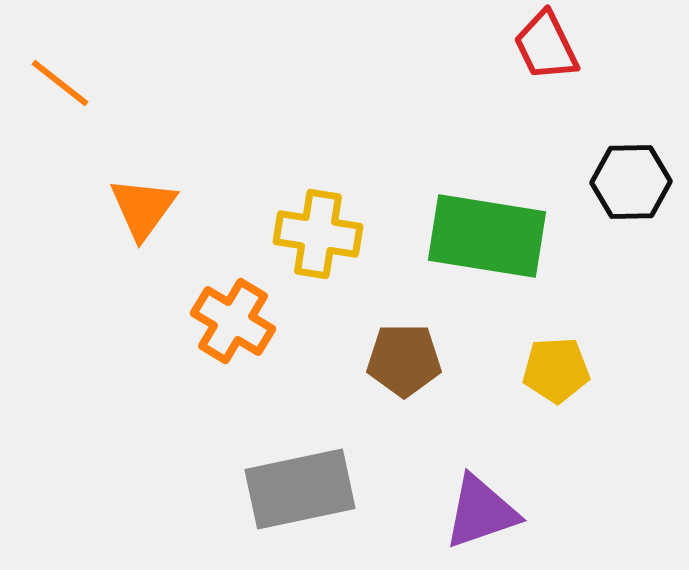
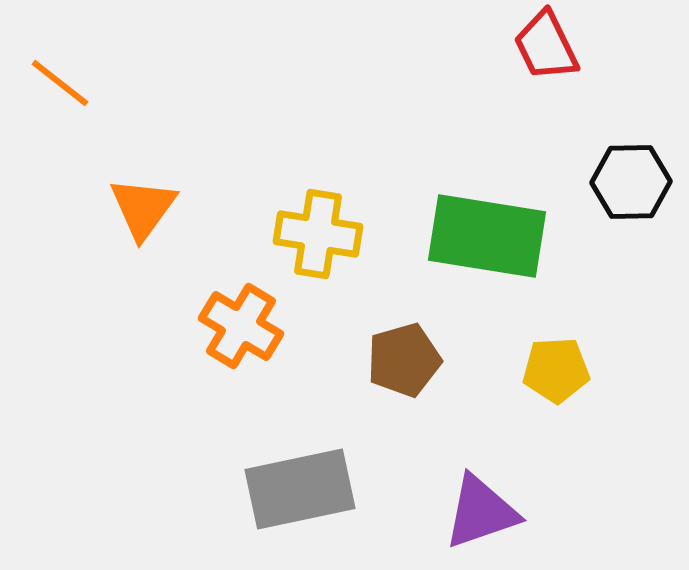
orange cross: moved 8 px right, 5 px down
brown pentagon: rotated 16 degrees counterclockwise
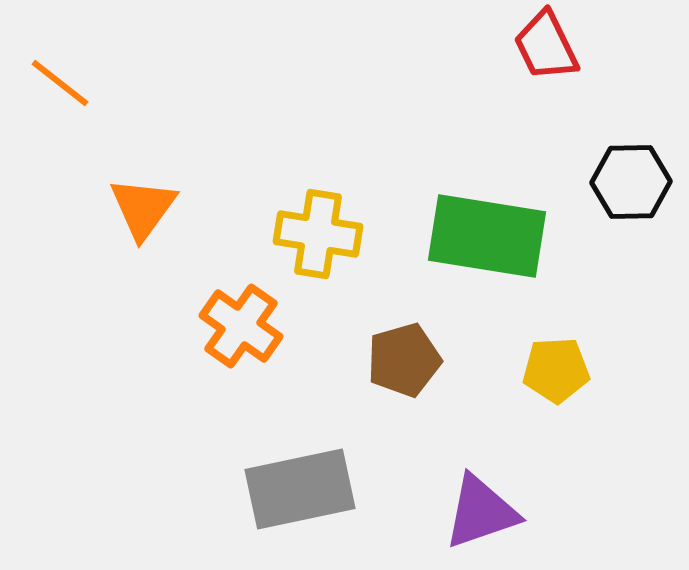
orange cross: rotated 4 degrees clockwise
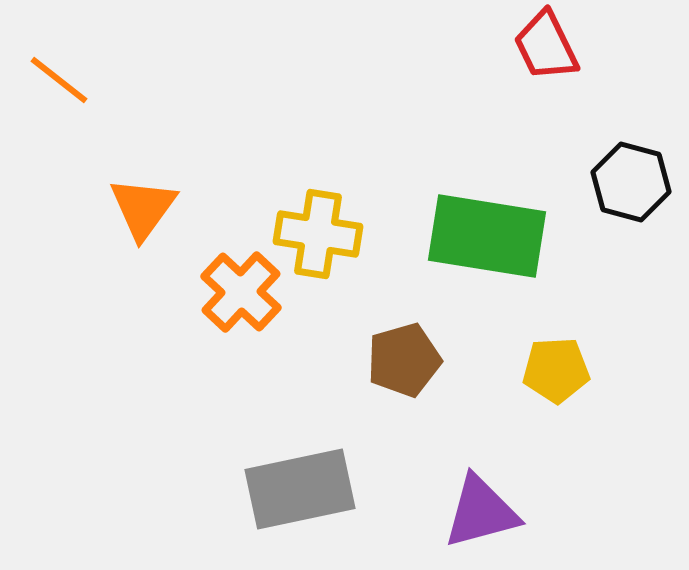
orange line: moved 1 px left, 3 px up
black hexagon: rotated 16 degrees clockwise
orange cross: moved 34 px up; rotated 8 degrees clockwise
purple triangle: rotated 4 degrees clockwise
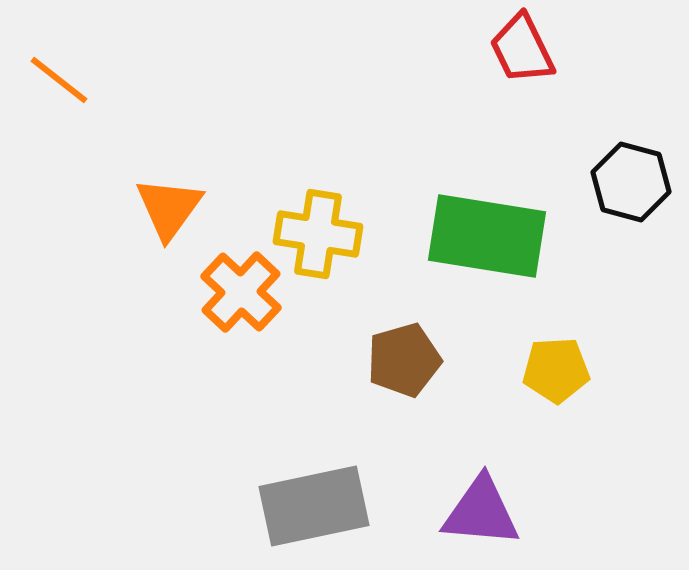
red trapezoid: moved 24 px left, 3 px down
orange triangle: moved 26 px right
gray rectangle: moved 14 px right, 17 px down
purple triangle: rotated 20 degrees clockwise
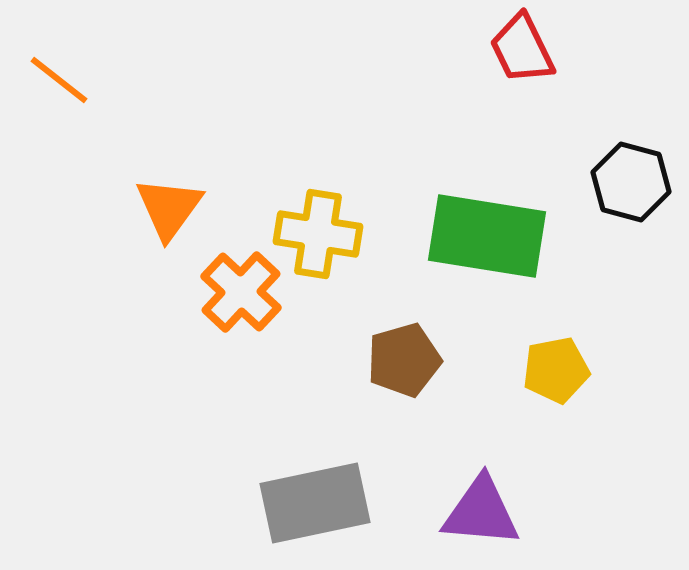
yellow pentagon: rotated 8 degrees counterclockwise
gray rectangle: moved 1 px right, 3 px up
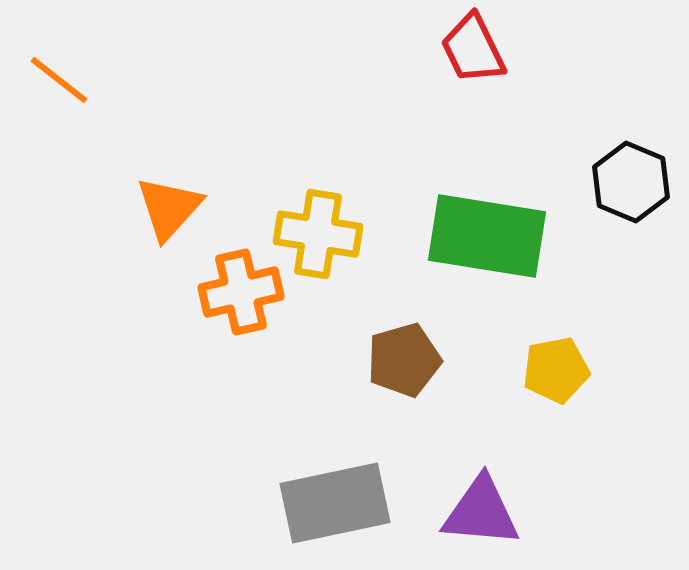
red trapezoid: moved 49 px left
black hexagon: rotated 8 degrees clockwise
orange triangle: rotated 6 degrees clockwise
orange cross: rotated 34 degrees clockwise
gray rectangle: moved 20 px right
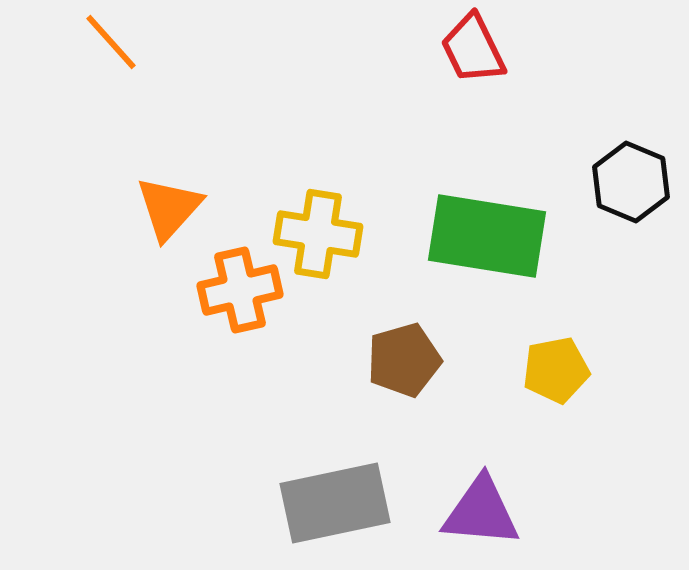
orange line: moved 52 px right, 38 px up; rotated 10 degrees clockwise
orange cross: moved 1 px left, 2 px up
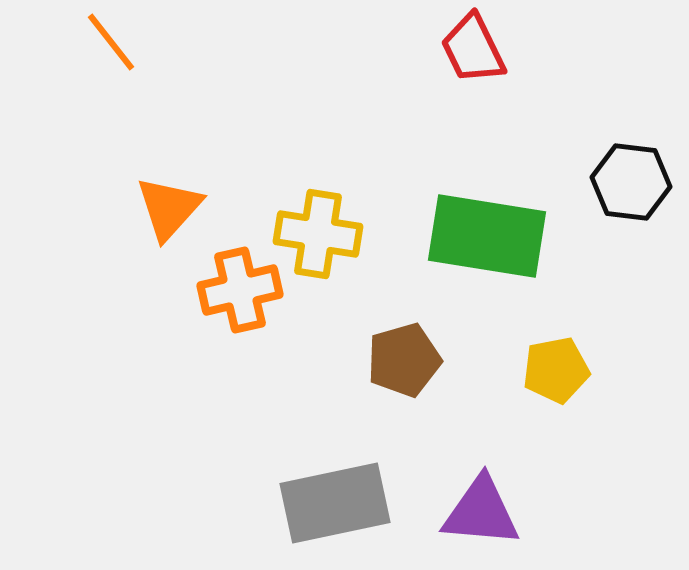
orange line: rotated 4 degrees clockwise
black hexagon: rotated 16 degrees counterclockwise
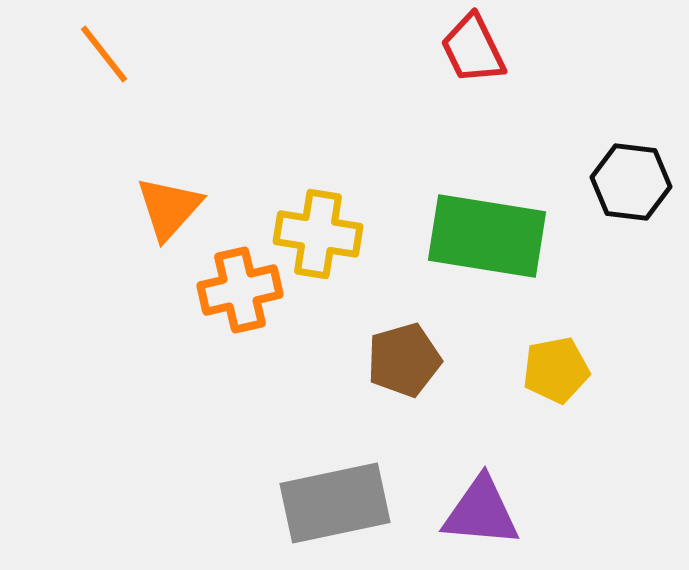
orange line: moved 7 px left, 12 px down
